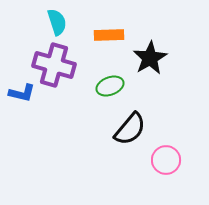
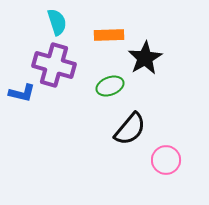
black star: moved 5 px left
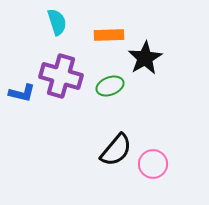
purple cross: moved 7 px right, 11 px down
black semicircle: moved 14 px left, 21 px down
pink circle: moved 13 px left, 4 px down
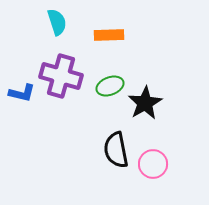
black star: moved 45 px down
black semicircle: rotated 129 degrees clockwise
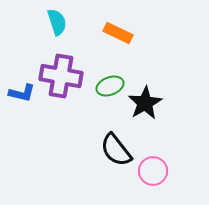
orange rectangle: moved 9 px right, 2 px up; rotated 28 degrees clockwise
purple cross: rotated 6 degrees counterclockwise
black semicircle: rotated 27 degrees counterclockwise
pink circle: moved 7 px down
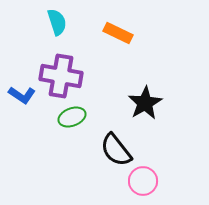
green ellipse: moved 38 px left, 31 px down
blue L-shape: moved 2 px down; rotated 20 degrees clockwise
pink circle: moved 10 px left, 10 px down
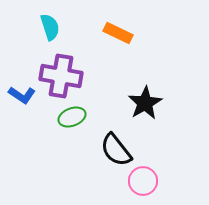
cyan semicircle: moved 7 px left, 5 px down
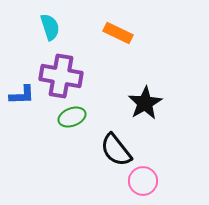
blue L-shape: rotated 36 degrees counterclockwise
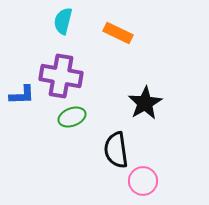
cyan semicircle: moved 13 px right, 6 px up; rotated 148 degrees counterclockwise
black semicircle: rotated 30 degrees clockwise
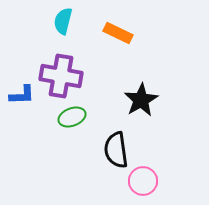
black star: moved 4 px left, 3 px up
